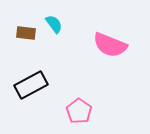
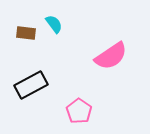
pink semicircle: moved 1 px right, 11 px down; rotated 56 degrees counterclockwise
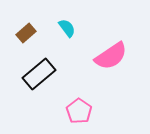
cyan semicircle: moved 13 px right, 4 px down
brown rectangle: rotated 48 degrees counterclockwise
black rectangle: moved 8 px right, 11 px up; rotated 12 degrees counterclockwise
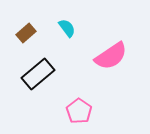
black rectangle: moved 1 px left
